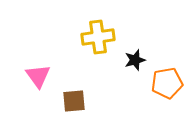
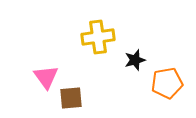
pink triangle: moved 8 px right, 1 px down
brown square: moved 3 px left, 3 px up
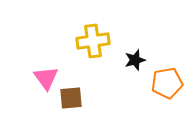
yellow cross: moved 5 px left, 4 px down
pink triangle: moved 1 px down
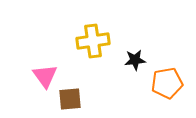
black star: rotated 10 degrees clockwise
pink triangle: moved 1 px left, 2 px up
brown square: moved 1 px left, 1 px down
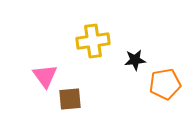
orange pentagon: moved 2 px left, 1 px down
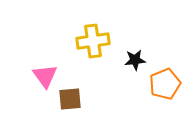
orange pentagon: rotated 12 degrees counterclockwise
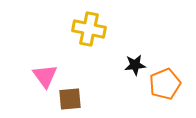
yellow cross: moved 4 px left, 12 px up; rotated 20 degrees clockwise
black star: moved 5 px down
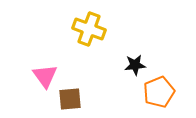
yellow cross: rotated 8 degrees clockwise
orange pentagon: moved 6 px left, 8 px down
